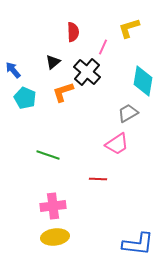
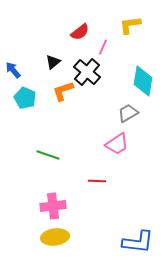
yellow L-shape: moved 1 px right, 3 px up; rotated 10 degrees clockwise
red semicircle: moved 7 px right; rotated 54 degrees clockwise
orange L-shape: moved 1 px up
red line: moved 1 px left, 2 px down
blue L-shape: moved 2 px up
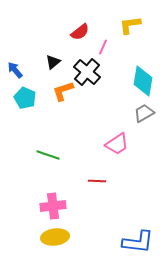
blue arrow: moved 2 px right
gray trapezoid: moved 16 px right
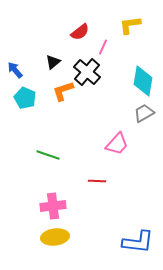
pink trapezoid: rotated 15 degrees counterclockwise
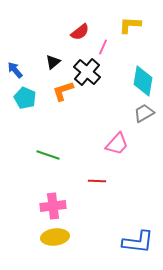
yellow L-shape: rotated 10 degrees clockwise
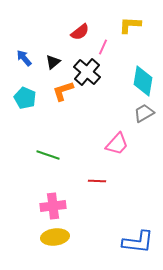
blue arrow: moved 9 px right, 12 px up
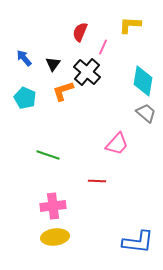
red semicircle: rotated 150 degrees clockwise
black triangle: moved 2 px down; rotated 14 degrees counterclockwise
gray trapezoid: moved 2 px right; rotated 70 degrees clockwise
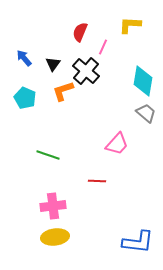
black cross: moved 1 px left, 1 px up
